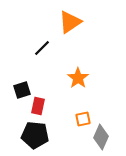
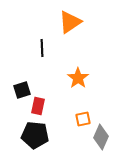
black line: rotated 48 degrees counterclockwise
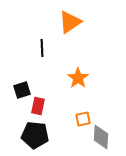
gray diamond: rotated 20 degrees counterclockwise
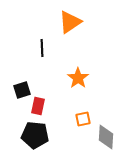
gray diamond: moved 5 px right
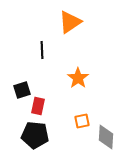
black line: moved 2 px down
orange square: moved 1 px left, 2 px down
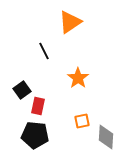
black line: moved 2 px right, 1 px down; rotated 24 degrees counterclockwise
black square: rotated 18 degrees counterclockwise
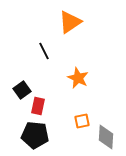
orange star: rotated 10 degrees counterclockwise
